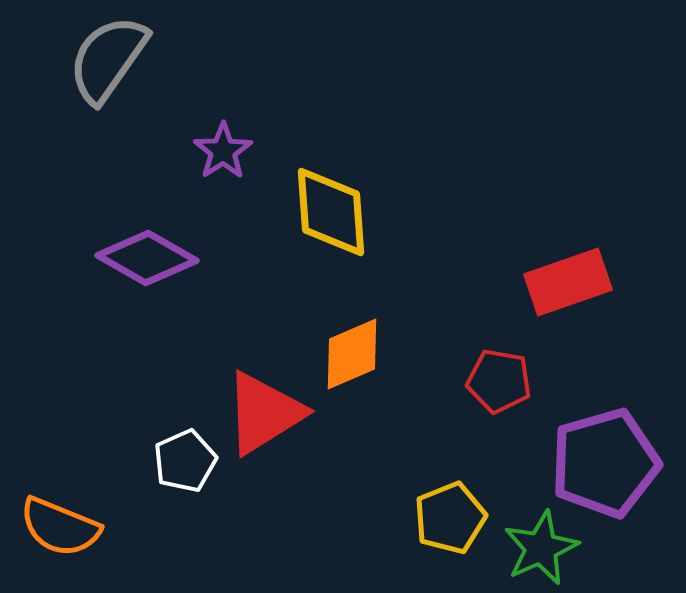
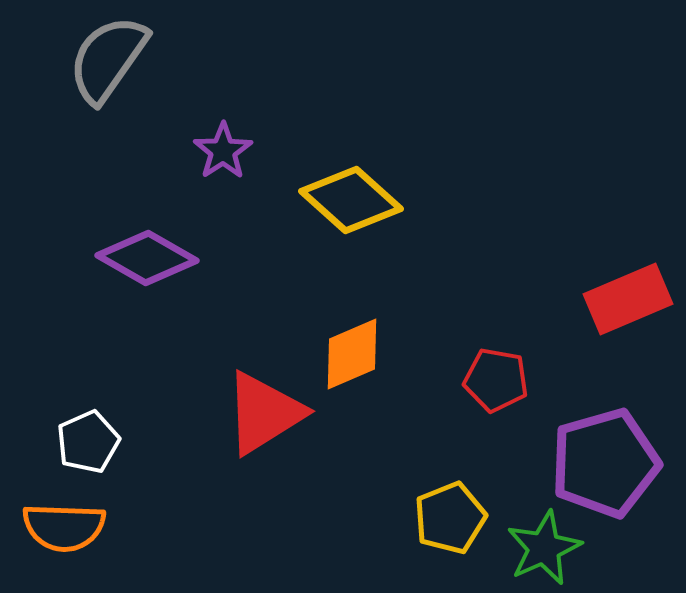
yellow diamond: moved 20 px right, 12 px up; rotated 44 degrees counterclockwise
red rectangle: moved 60 px right, 17 px down; rotated 4 degrees counterclockwise
red pentagon: moved 3 px left, 1 px up
white pentagon: moved 97 px left, 19 px up
orange semicircle: moved 4 px right; rotated 20 degrees counterclockwise
green star: moved 3 px right
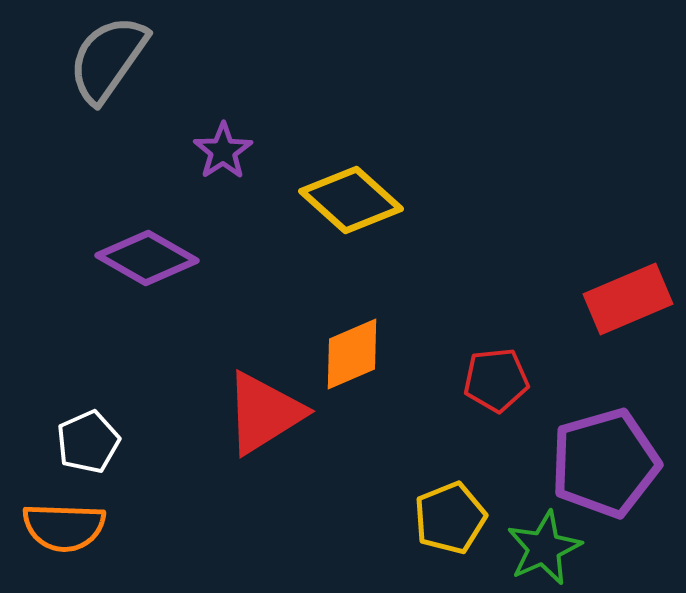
red pentagon: rotated 16 degrees counterclockwise
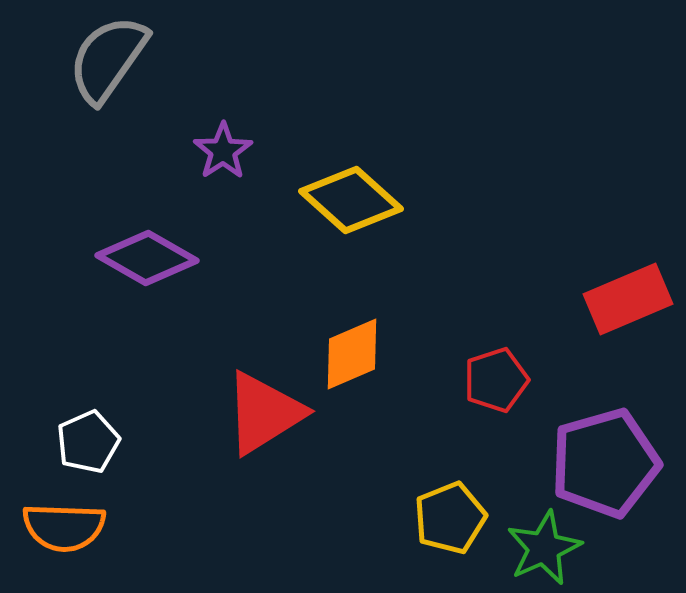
red pentagon: rotated 12 degrees counterclockwise
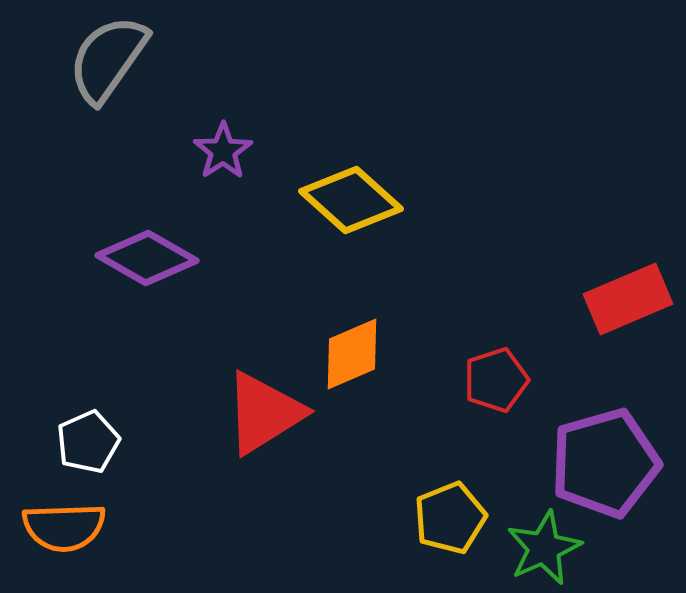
orange semicircle: rotated 4 degrees counterclockwise
